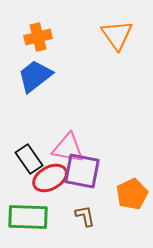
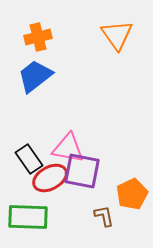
brown L-shape: moved 19 px right
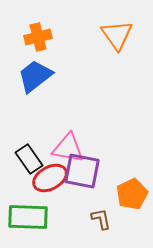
brown L-shape: moved 3 px left, 3 px down
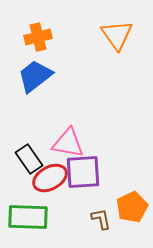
pink triangle: moved 5 px up
purple square: moved 1 px right, 1 px down; rotated 15 degrees counterclockwise
orange pentagon: moved 13 px down
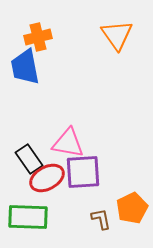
blue trapezoid: moved 10 px left, 9 px up; rotated 63 degrees counterclockwise
red ellipse: moved 3 px left
orange pentagon: moved 1 px down
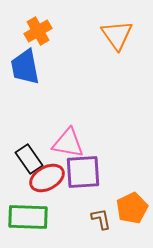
orange cross: moved 6 px up; rotated 16 degrees counterclockwise
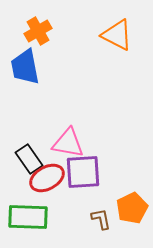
orange triangle: rotated 28 degrees counterclockwise
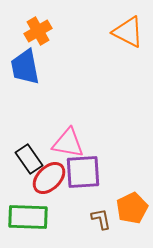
orange triangle: moved 11 px right, 3 px up
red ellipse: moved 2 px right; rotated 16 degrees counterclockwise
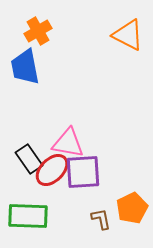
orange triangle: moved 3 px down
red ellipse: moved 3 px right, 8 px up
green rectangle: moved 1 px up
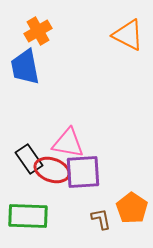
red ellipse: rotated 64 degrees clockwise
orange pentagon: rotated 12 degrees counterclockwise
